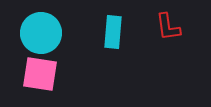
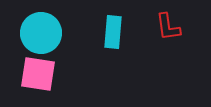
pink square: moved 2 px left
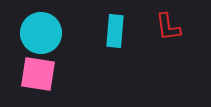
cyan rectangle: moved 2 px right, 1 px up
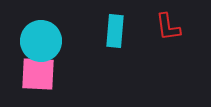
cyan circle: moved 8 px down
pink square: rotated 6 degrees counterclockwise
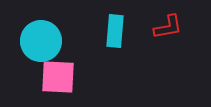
red L-shape: rotated 92 degrees counterclockwise
pink square: moved 20 px right, 3 px down
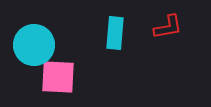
cyan rectangle: moved 2 px down
cyan circle: moved 7 px left, 4 px down
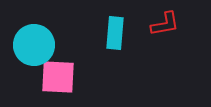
red L-shape: moved 3 px left, 3 px up
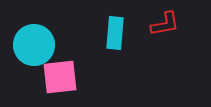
pink square: moved 2 px right; rotated 9 degrees counterclockwise
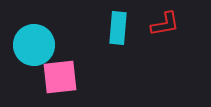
cyan rectangle: moved 3 px right, 5 px up
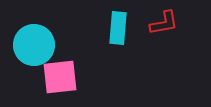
red L-shape: moved 1 px left, 1 px up
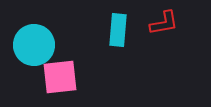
cyan rectangle: moved 2 px down
